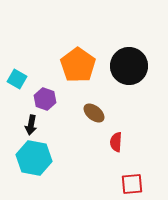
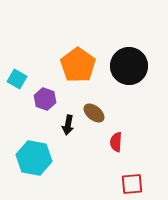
black arrow: moved 37 px right
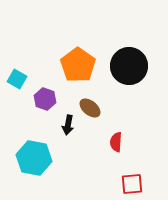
brown ellipse: moved 4 px left, 5 px up
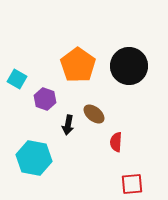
brown ellipse: moved 4 px right, 6 px down
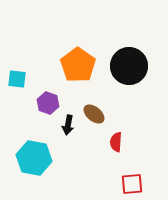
cyan square: rotated 24 degrees counterclockwise
purple hexagon: moved 3 px right, 4 px down
